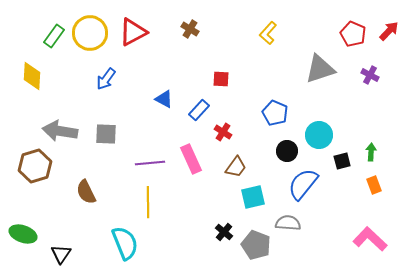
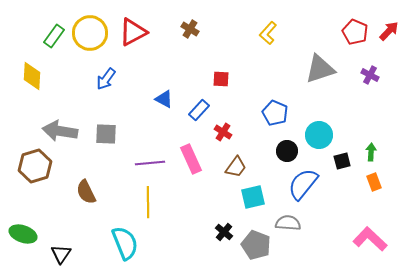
red pentagon: moved 2 px right, 2 px up
orange rectangle: moved 3 px up
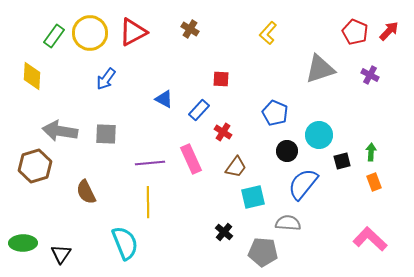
green ellipse: moved 9 px down; rotated 20 degrees counterclockwise
gray pentagon: moved 7 px right, 7 px down; rotated 16 degrees counterclockwise
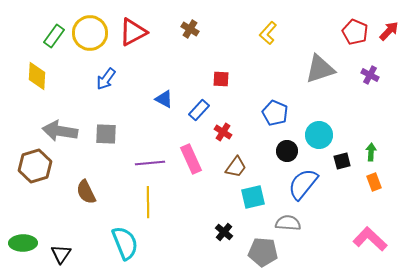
yellow diamond: moved 5 px right
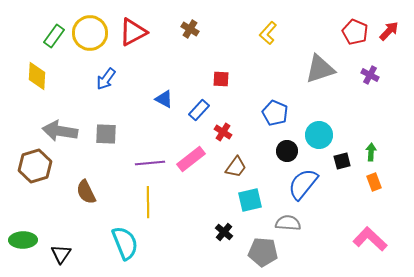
pink rectangle: rotated 76 degrees clockwise
cyan square: moved 3 px left, 3 px down
green ellipse: moved 3 px up
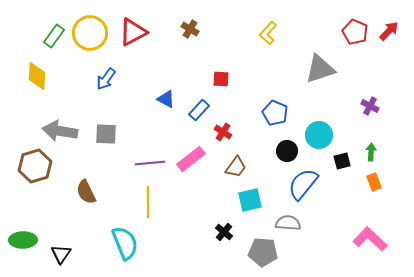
purple cross: moved 31 px down
blue triangle: moved 2 px right
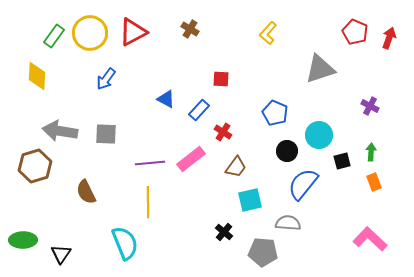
red arrow: moved 7 px down; rotated 25 degrees counterclockwise
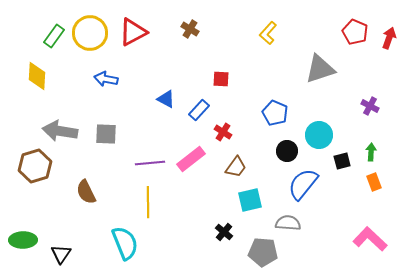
blue arrow: rotated 65 degrees clockwise
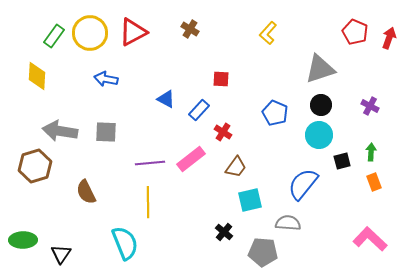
gray square: moved 2 px up
black circle: moved 34 px right, 46 px up
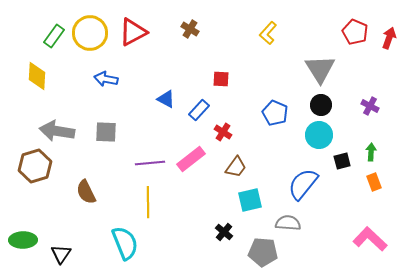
gray triangle: rotated 44 degrees counterclockwise
gray arrow: moved 3 px left
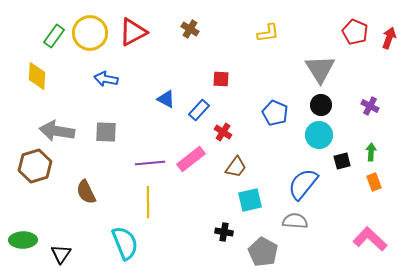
yellow L-shape: rotated 140 degrees counterclockwise
gray semicircle: moved 7 px right, 2 px up
black cross: rotated 30 degrees counterclockwise
gray pentagon: rotated 24 degrees clockwise
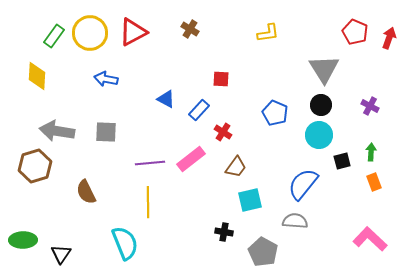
gray triangle: moved 4 px right
